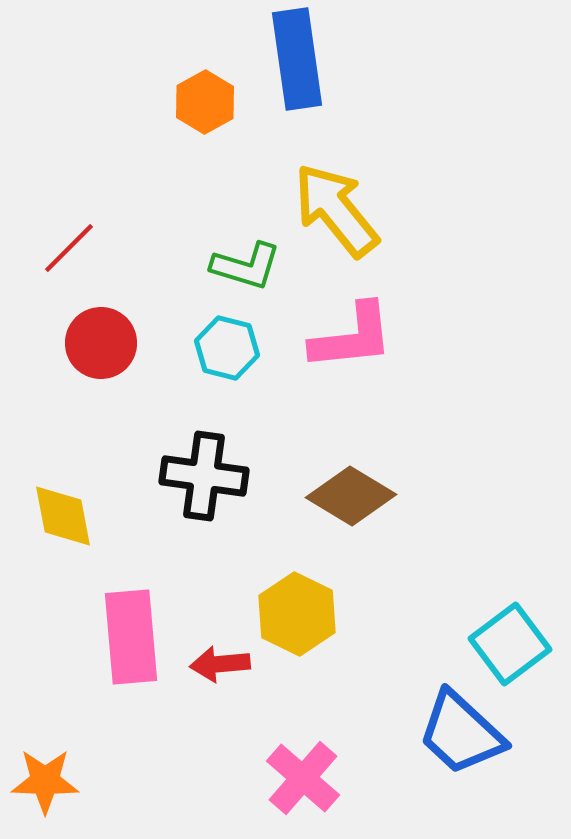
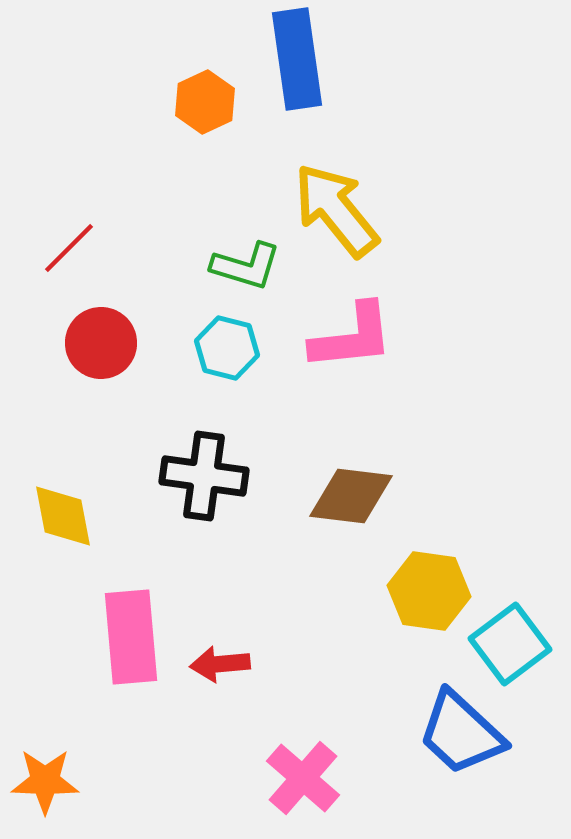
orange hexagon: rotated 4 degrees clockwise
brown diamond: rotated 24 degrees counterclockwise
yellow hexagon: moved 132 px right, 23 px up; rotated 18 degrees counterclockwise
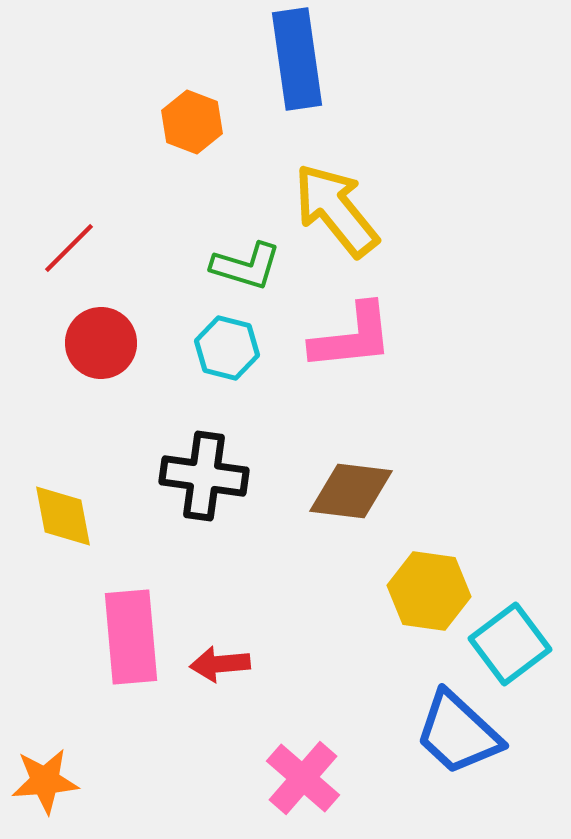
orange hexagon: moved 13 px left, 20 px down; rotated 14 degrees counterclockwise
brown diamond: moved 5 px up
blue trapezoid: moved 3 px left
orange star: rotated 6 degrees counterclockwise
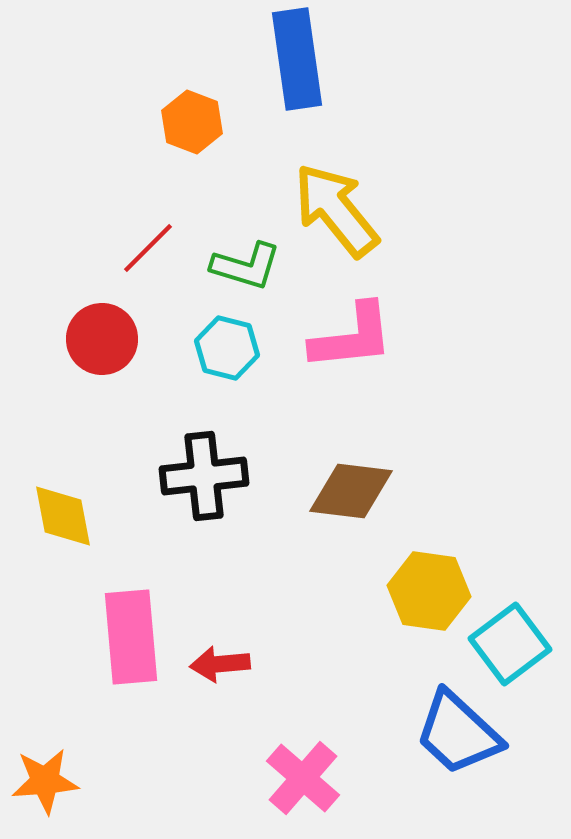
red line: moved 79 px right
red circle: moved 1 px right, 4 px up
black cross: rotated 14 degrees counterclockwise
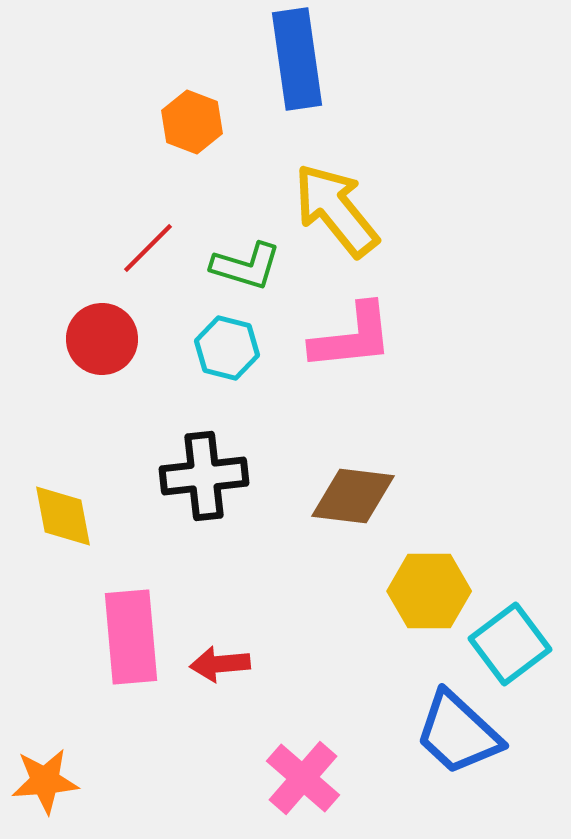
brown diamond: moved 2 px right, 5 px down
yellow hexagon: rotated 8 degrees counterclockwise
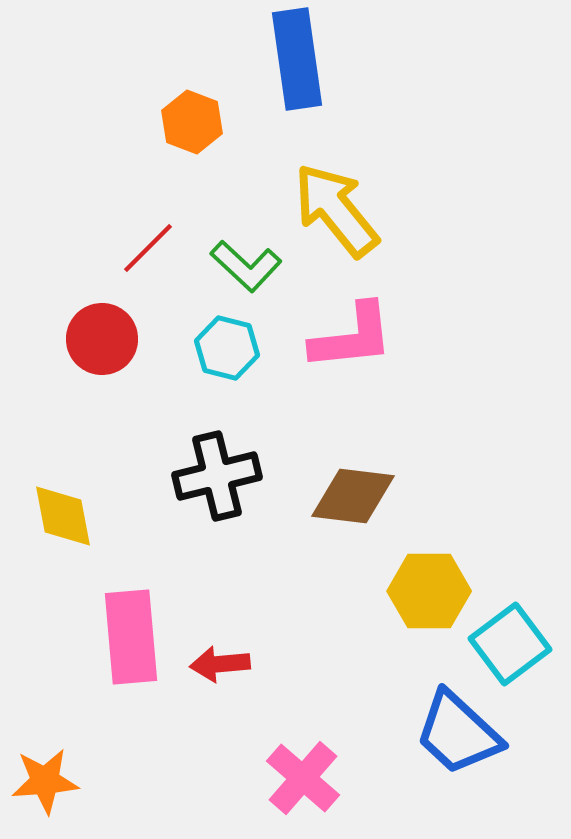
green L-shape: rotated 26 degrees clockwise
black cross: moved 13 px right; rotated 8 degrees counterclockwise
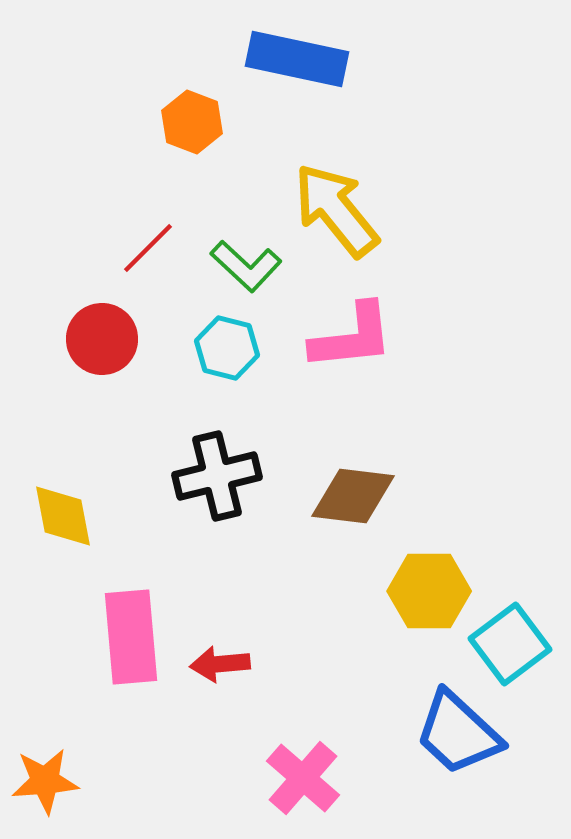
blue rectangle: rotated 70 degrees counterclockwise
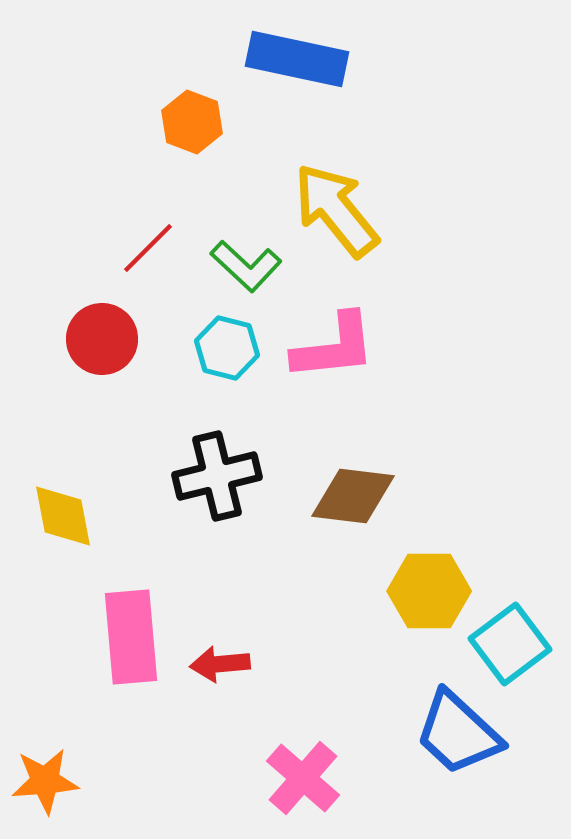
pink L-shape: moved 18 px left, 10 px down
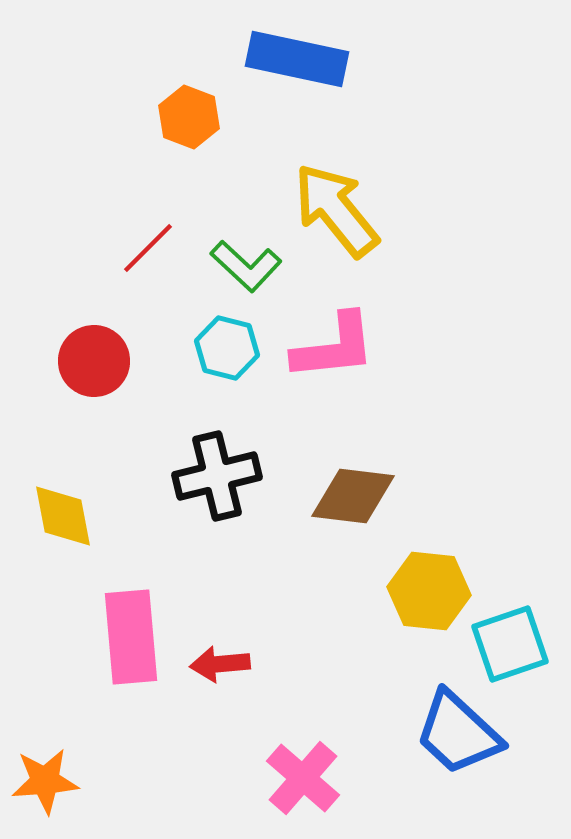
orange hexagon: moved 3 px left, 5 px up
red circle: moved 8 px left, 22 px down
yellow hexagon: rotated 6 degrees clockwise
cyan square: rotated 18 degrees clockwise
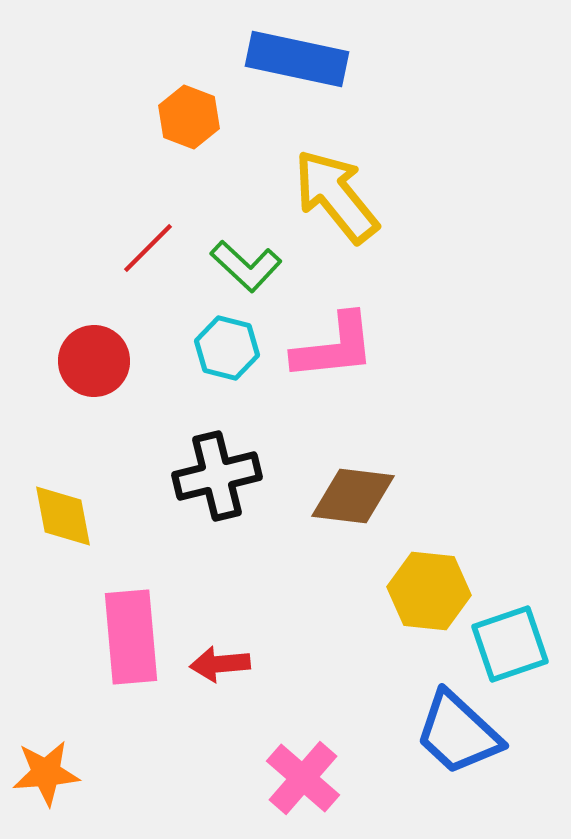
yellow arrow: moved 14 px up
orange star: moved 1 px right, 8 px up
